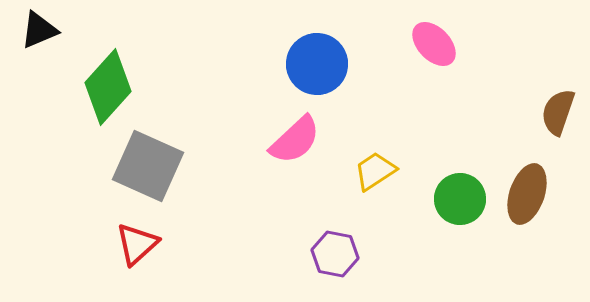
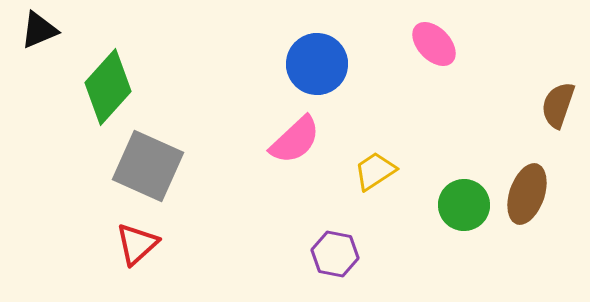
brown semicircle: moved 7 px up
green circle: moved 4 px right, 6 px down
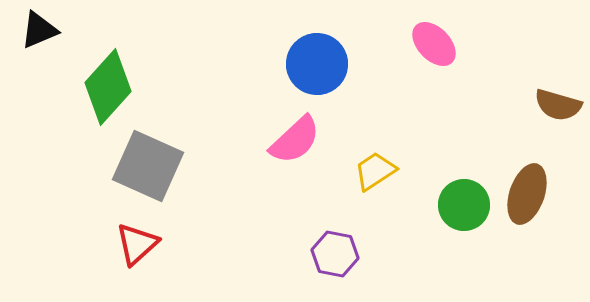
brown semicircle: rotated 93 degrees counterclockwise
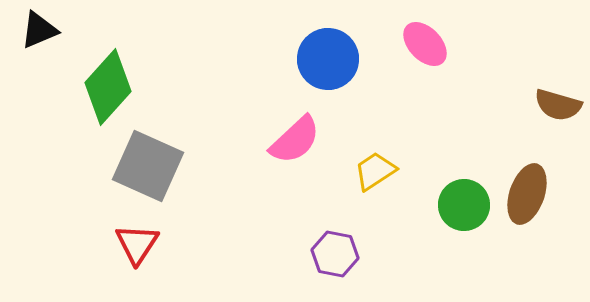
pink ellipse: moved 9 px left
blue circle: moved 11 px right, 5 px up
red triangle: rotated 15 degrees counterclockwise
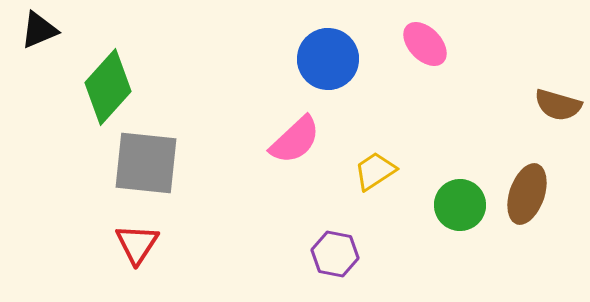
gray square: moved 2 px left, 3 px up; rotated 18 degrees counterclockwise
green circle: moved 4 px left
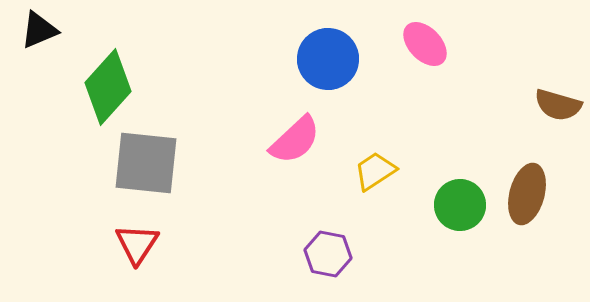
brown ellipse: rotated 4 degrees counterclockwise
purple hexagon: moved 7 px left
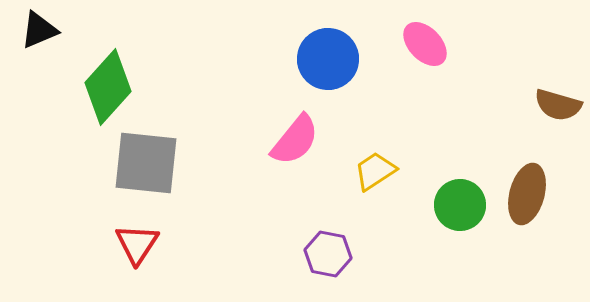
pink semicircle: rotated 8 degrees counterclockwise
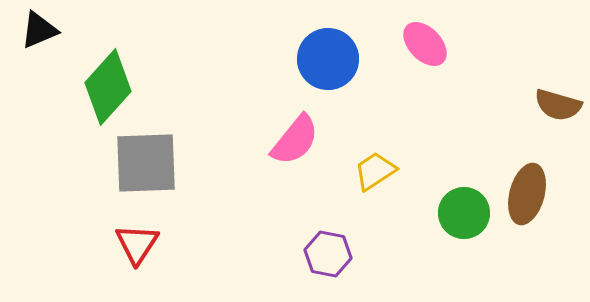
gray square: rotated 8 degrees counterclockwise
green circle: moved 4 px right, 8 px down
